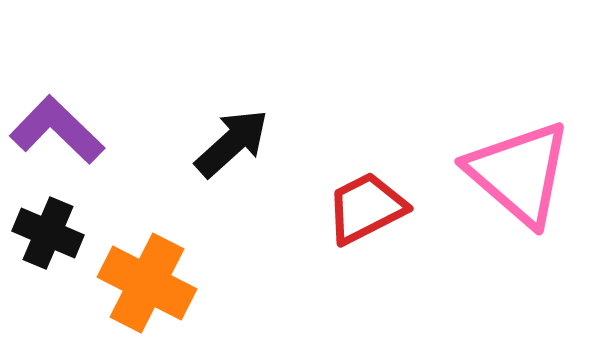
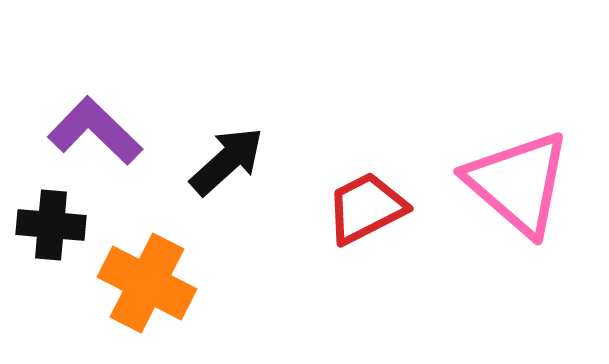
purple L-shape: moved 38 px right, 1 px down
black arrow: moved 5 px left, 18 px down
pink triangle: moved 1 px left, 10 px down
black cross: moved 3 px right, 8 px up; rotated 18 degrees counterclockwise
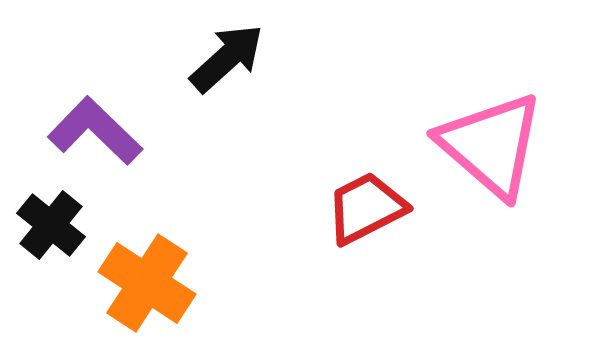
black arrow: moved 103 px up
pink triangle: moved 27 px left, 38 px up
black cross: rotated 34 degrees clockwise
orange cross: rotated 6 degrees clockwise
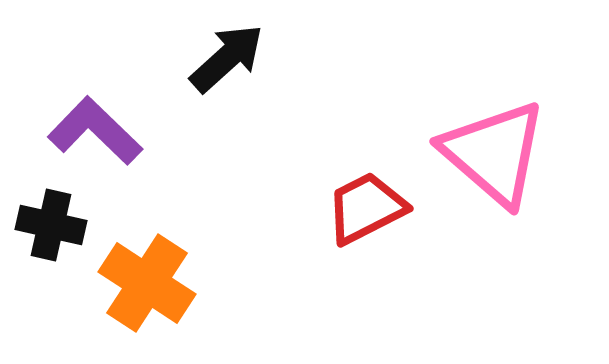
pink triangle: moved 3 px right, 8 px down
black cross: rotated 26 degrees counterclockwise
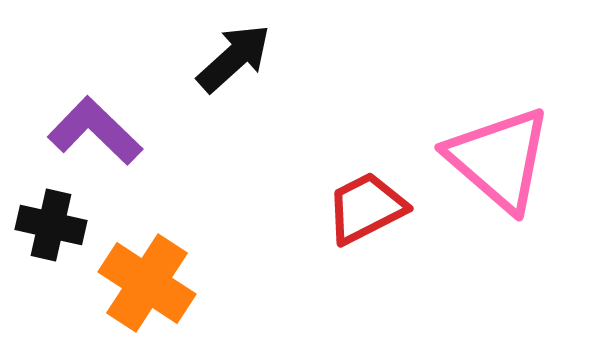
black arrow: moved 7 px right
pink triangle: moved 5 px right, 6 px down
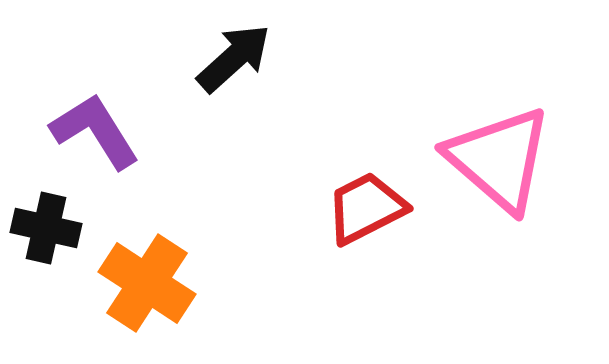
purple L-shape: rotated 14 degrees clockwise
black cross: moved 5 px left, 3 px down
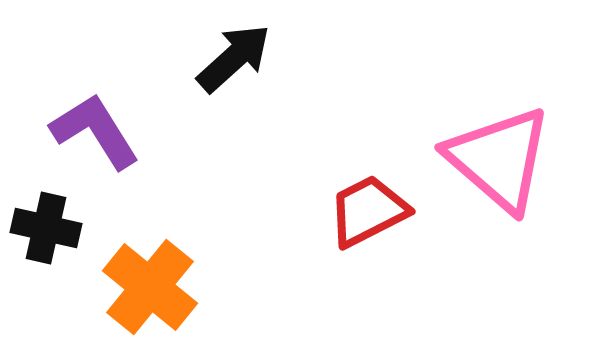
red trapezoid: moved 2 px right, 3 px down
orange cross: moved 3 px right, 4 px down; rotated 6 degrees clockwise
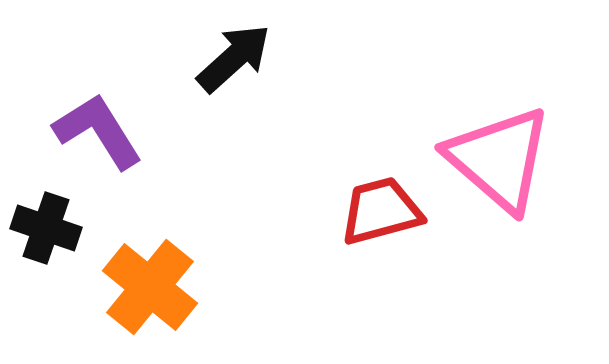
purple L-shape: moved 3 px right
red trapezoid: moved 13 px right; rotated 12 degrees clockwise
black cross: rotated 6 degrees clockwise
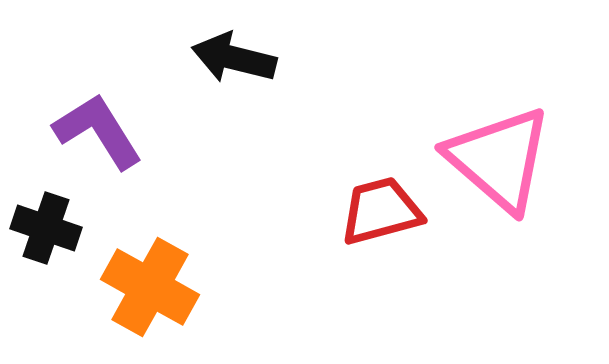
black arrow: rotated 124 degrees counterclockwise
orange cross: rotated 10 degrees counterclockwise
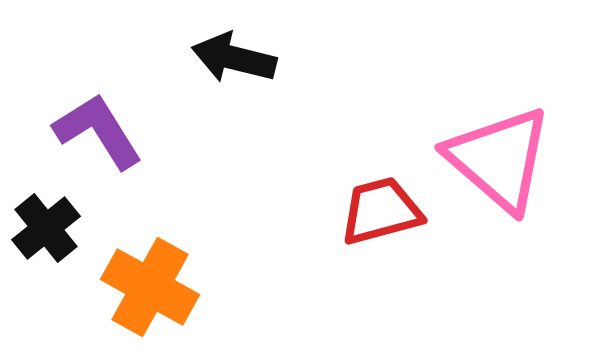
black cross: rotated 32 degrees clockwise
